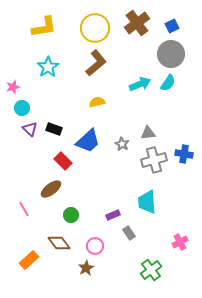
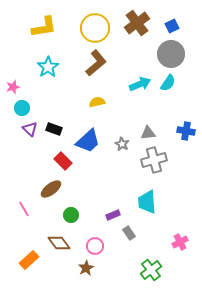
blue cross: moved 2 px right, 23 px up
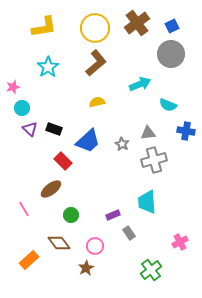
cyan semicircle: moved 22 px down; rotated 78 degrees clockwise
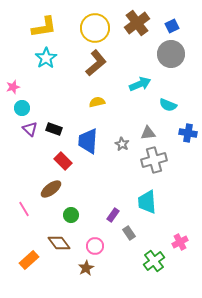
cyan star: moved 2 px left, 9 px up
blue cross: moved 2 px right, 2 px down
blue trapezoid: rotated 136 degrees clockwise
purple rectangle: rotated 32 degrees counterclockwise
green cross: moved 3 px right, 9 px up
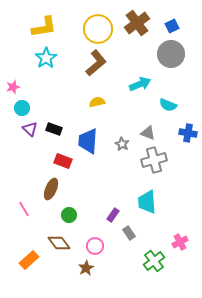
yellow circle: moved 3 px right, 1 px down
gray triangle: rotated 28 degrees clockwise
red rectangle: rotated 24 degrees counterclockwise
brown ellipse: rotated 30 degrees counterclockwise
green circle: moved 2 px left
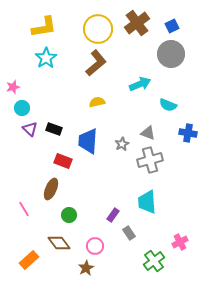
gray star: rotated 16 degrees clockwise
gray cross: moved 4 px left
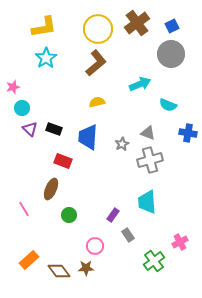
blue trapezoid: moved 4 px up
gray rectangle: moved 1 px left, 2 px down
brown diamond: moved 28 px down
brown star: rotated 28 degrees clockwise
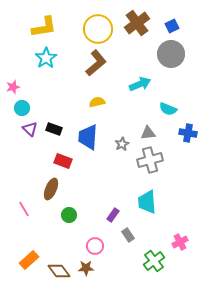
cyan semicircle: moved 4 px down
gray triangle: rotated 28 degrees counterclockwise
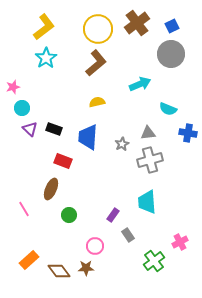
yellow L-shape: rotated 28 degrees counterclockwise
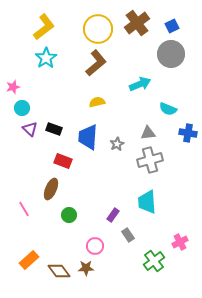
gray star: moved 5 px left
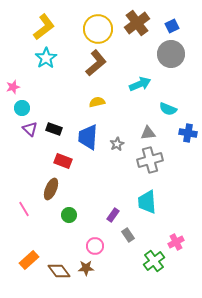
pink cross: moved 4 px left
